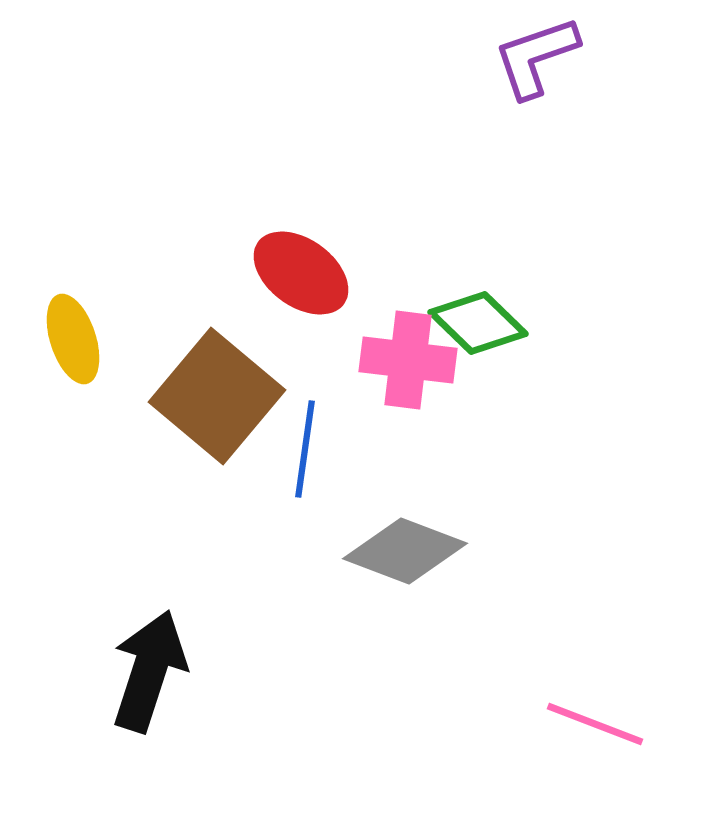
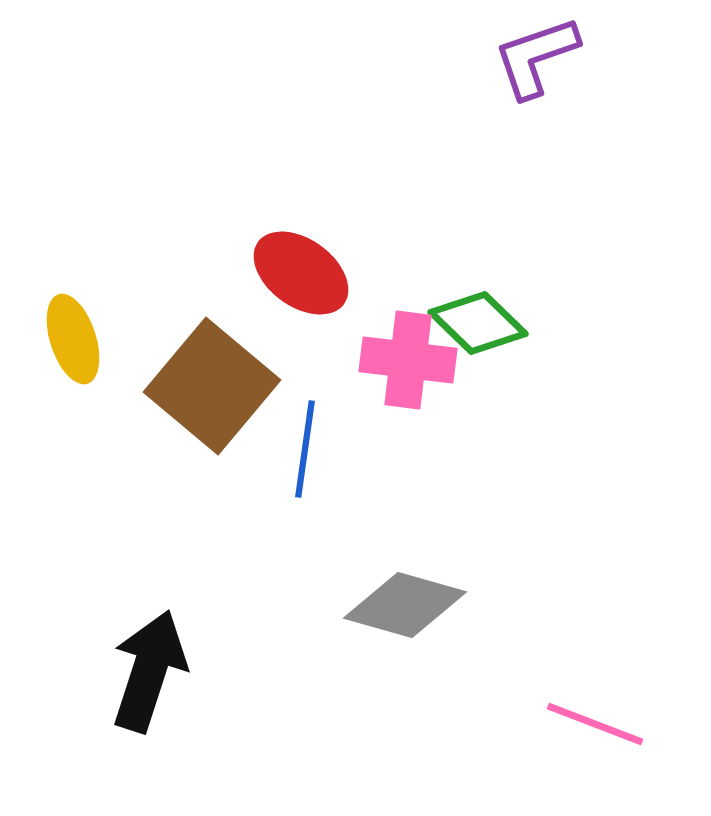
brown square: moved 5 px left, 10 px up
gray diamond: moved 54 px down; rotated 5 degrees counterclockwise
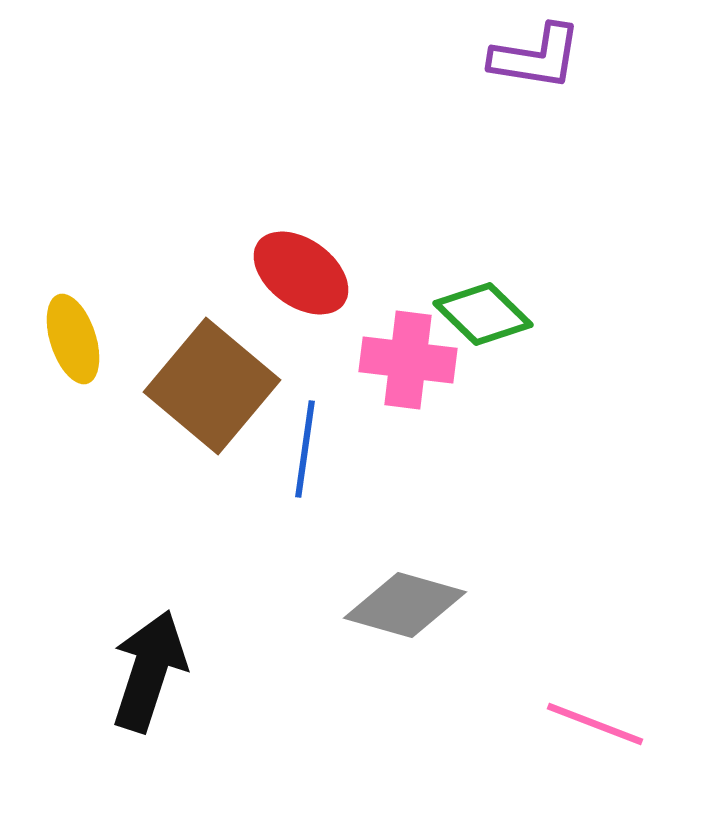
purple L-shape: rotated 152 degrees counterclockwise
green diamond: moved 5 px right, 9 px up
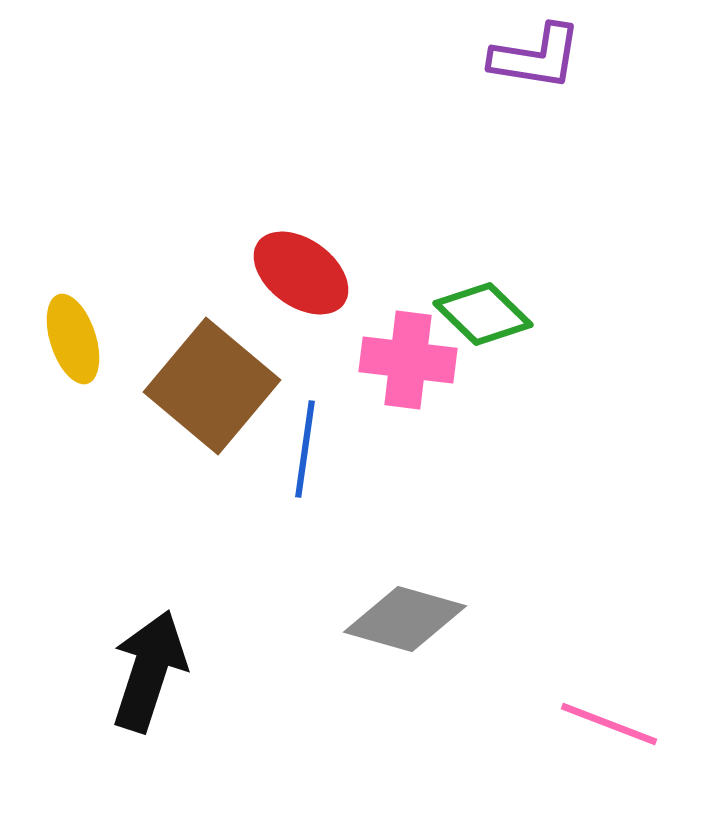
gray diamond: moved 14 px down
pink line: moved 14 px right
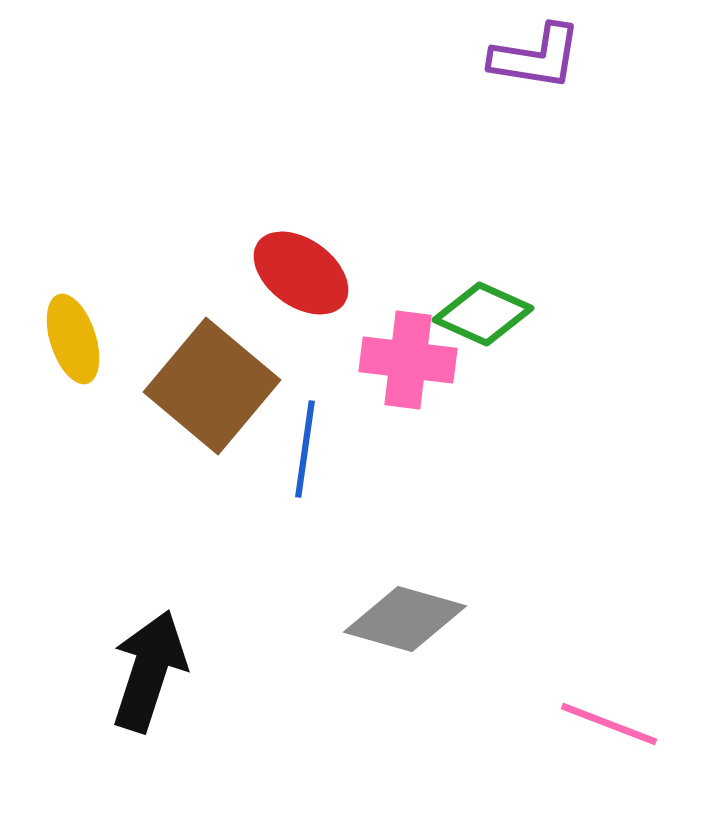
green diamond: rotated 20 degrees counterclockwise
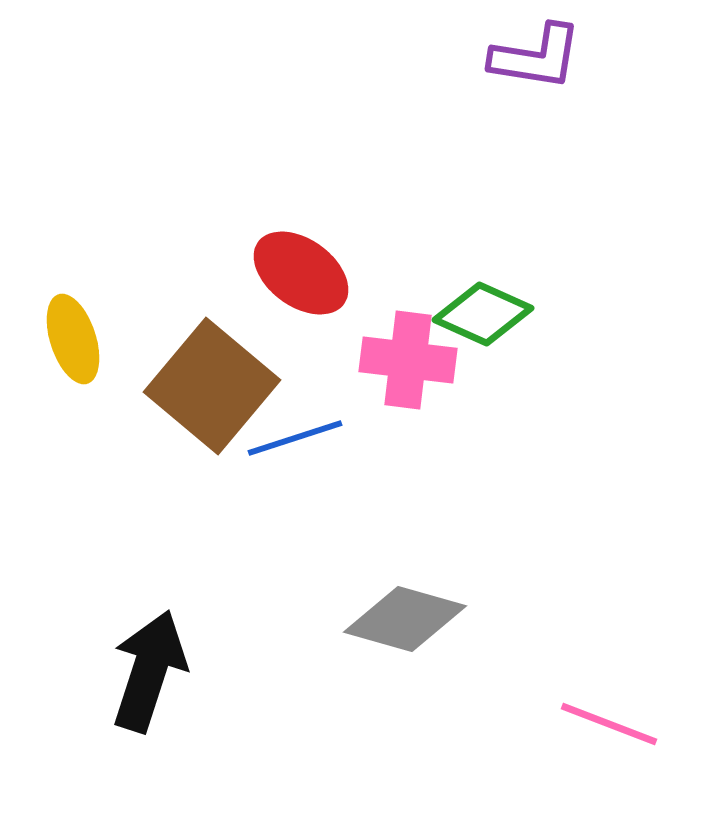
blue line: moved 10 px left, 11 px up; rotated 64 degrees clockwise
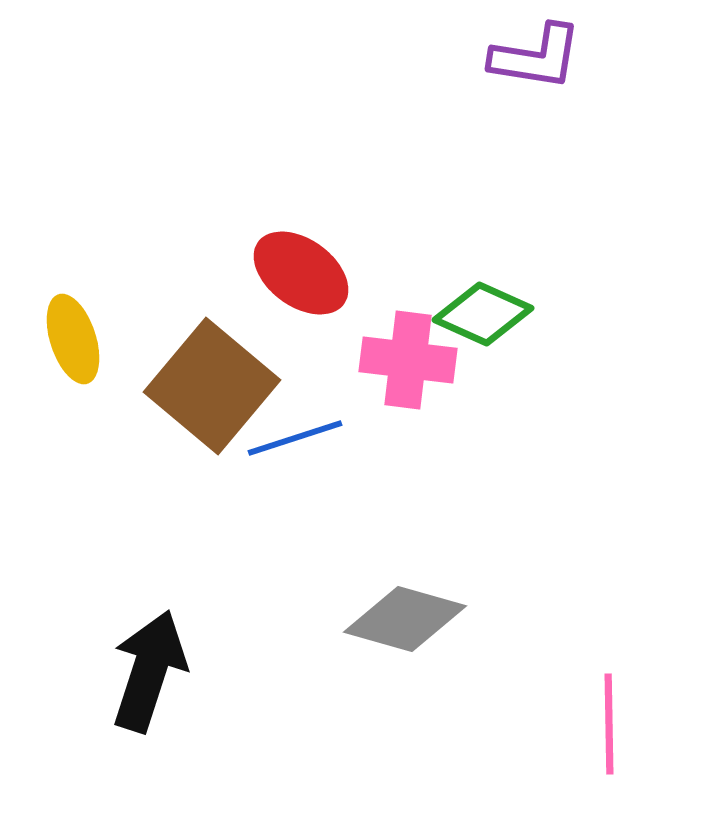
pink line: rotated 68 degrees clockwise
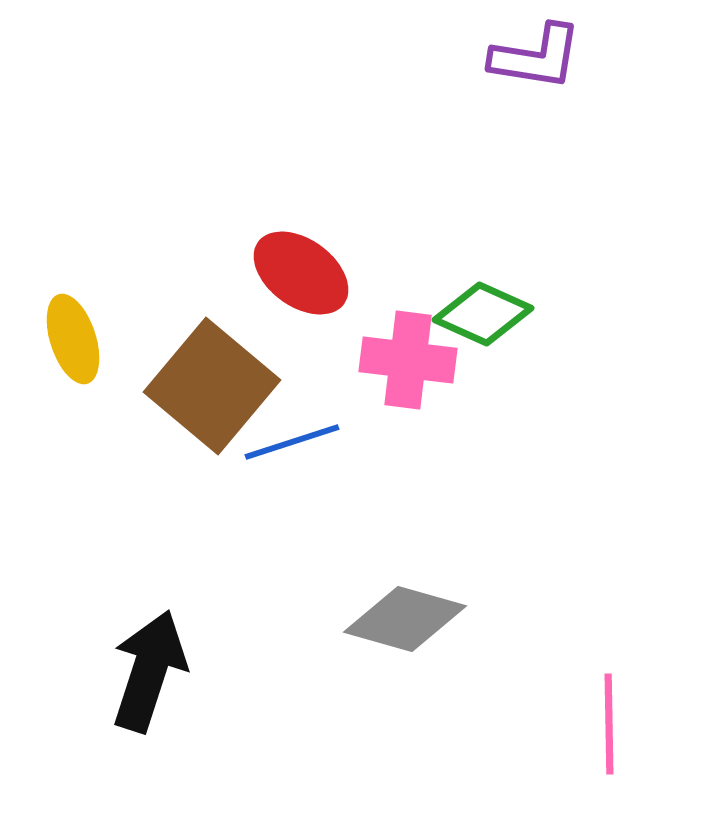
blue line: moved 3 px left, 4 px down
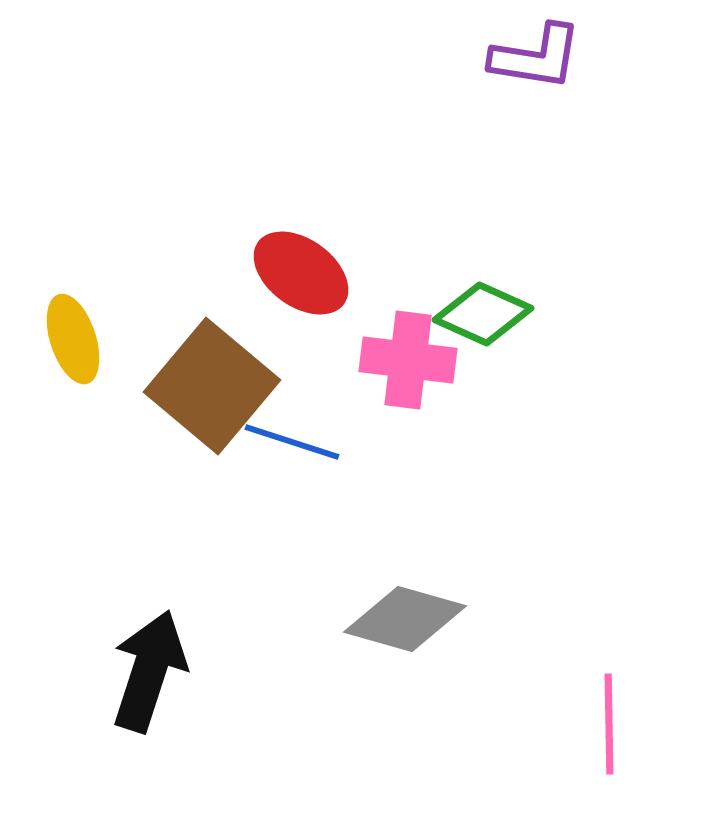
blue line: rotated 36 degrees clockwise
